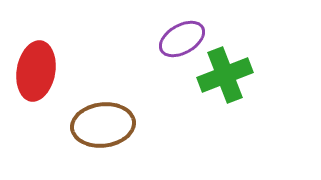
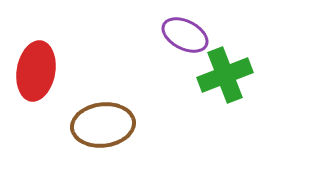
purple ellipse: moved 3 px right, 4 px up; rotated 57 degrees clockwise
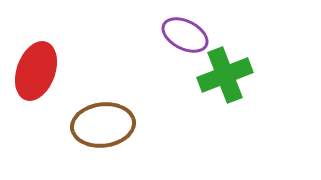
red ellipse: rotated 10 degrees clockwise
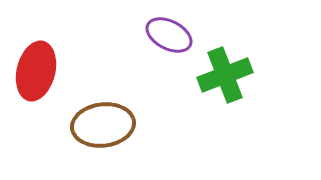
purple ellipse: moved 16 px left
red ellipse: rotated 6 degrees counterclockwise
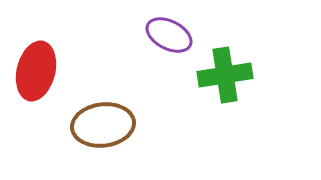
green cross: rotated 12 degrees clockwise
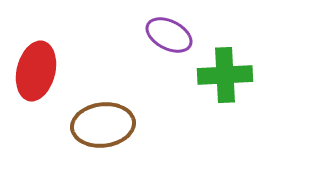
green cross: rotated 6 degrees clockwise
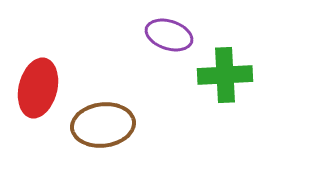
purple ellipse: rotated 9 degrees counterclockwise
red ellipse: moved 2 px right, 17 px down
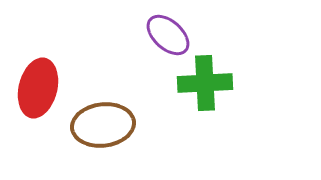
purple ellipse: moved 1 px left; rotated 24 degrees clockwise
green cross: moved 20 px left, 8 px down
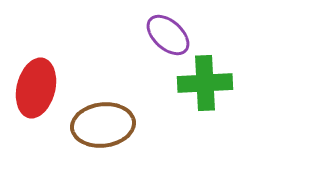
red ellipse: moved 2 px left
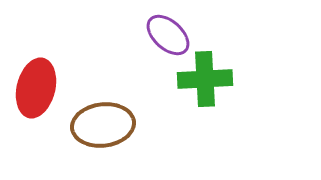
green cross: moved 4 px up
